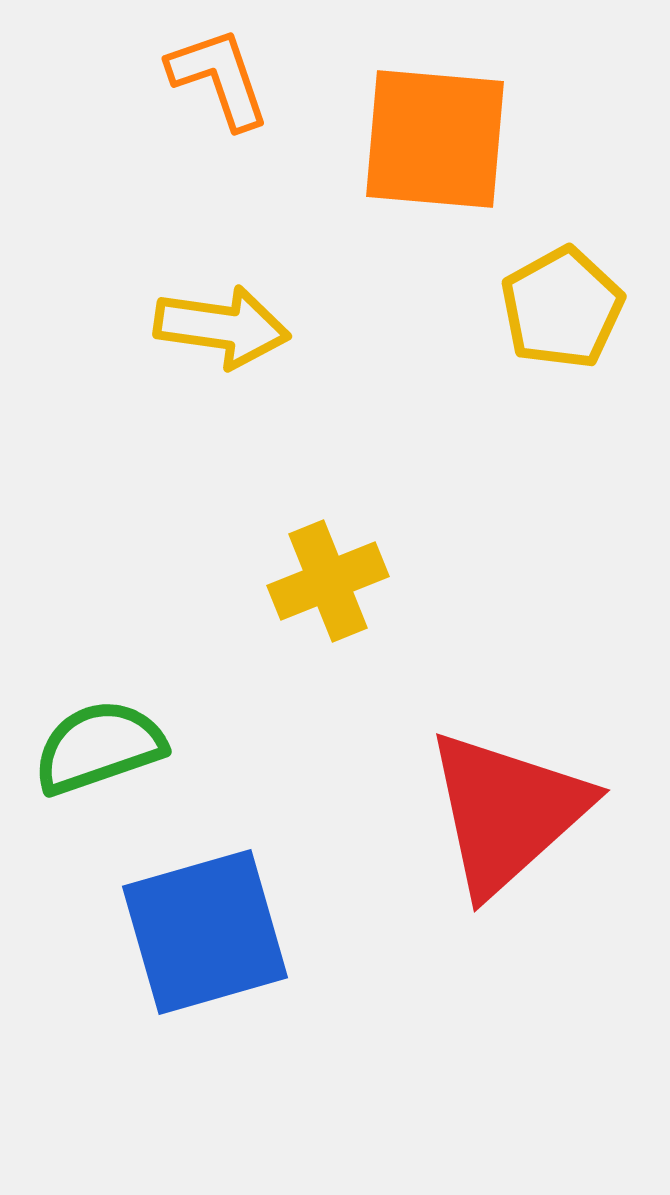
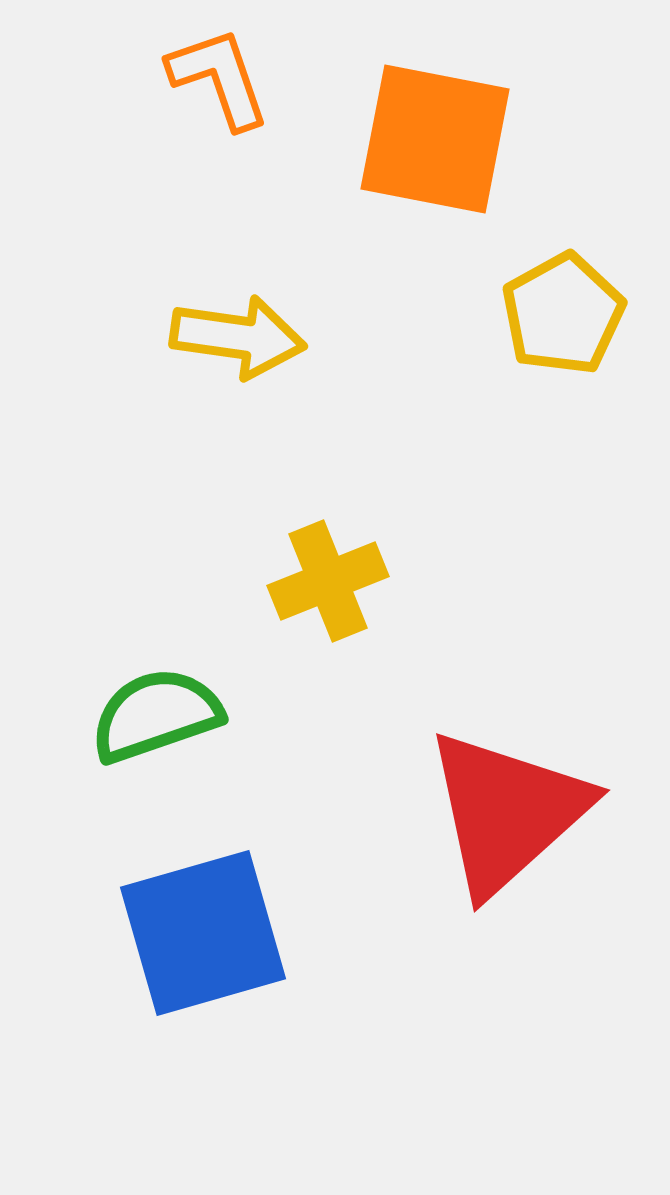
orange square: rotated 6 degrees clockwise
yellow pentagon: moved 1 px right, 6 px down
yellow arrow: moved 16 px right, 10 px down
green semicircle: moved 57 px right, 32 px up
blue square: moved 2 px left, 1 px down
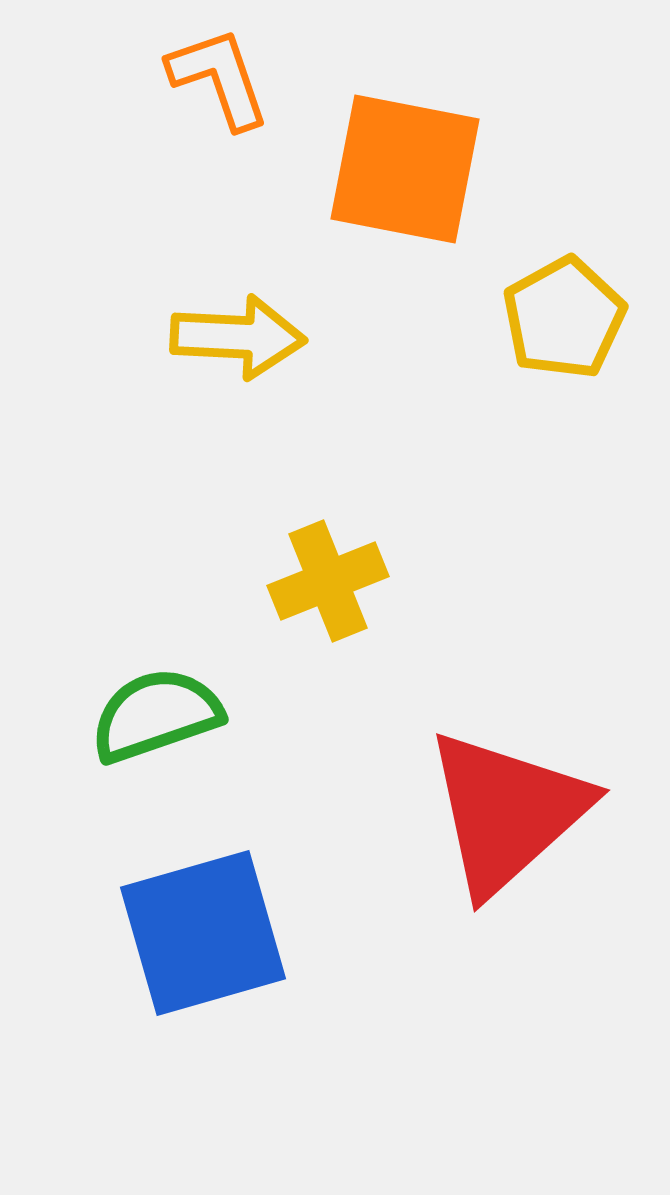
orange square: moved 30 px left, 30 px down
yellow pentagon: moved 1 px right, 4 px down
yellow arrow: rotated 5 degrees counterclockwise
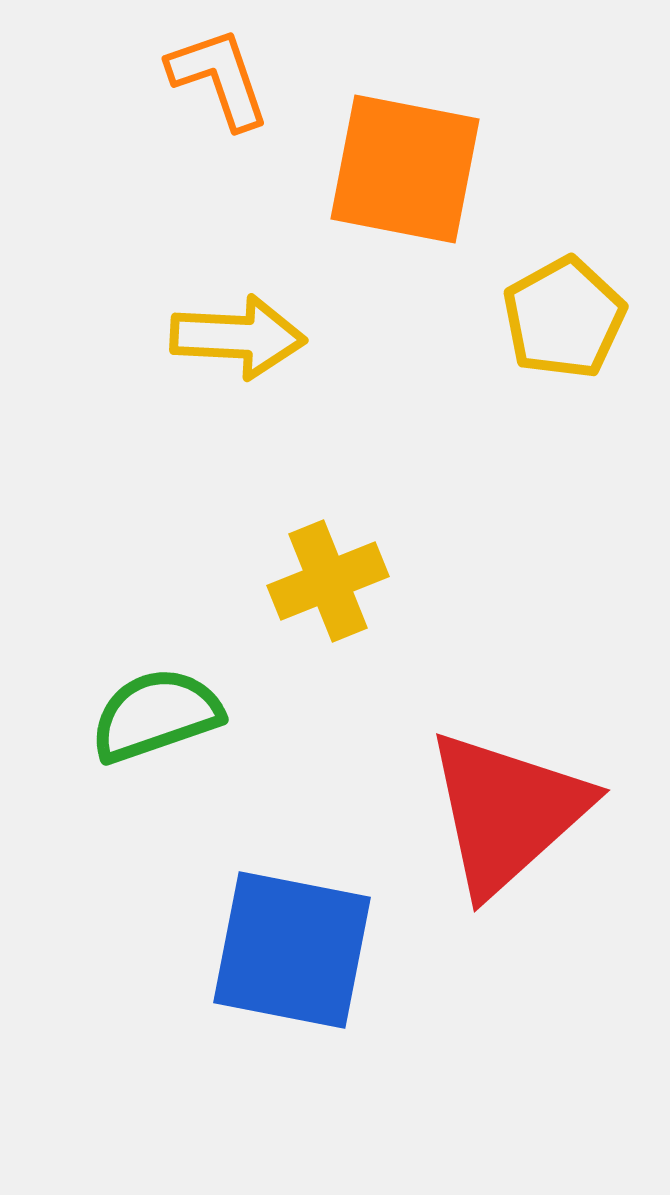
blue square: moved 89 px right, 17 px down; rotated 27 degrees clockwise
